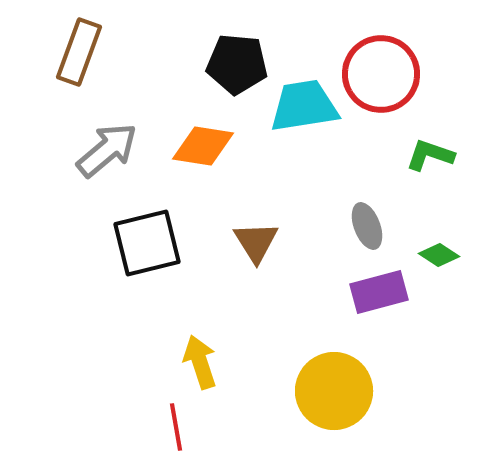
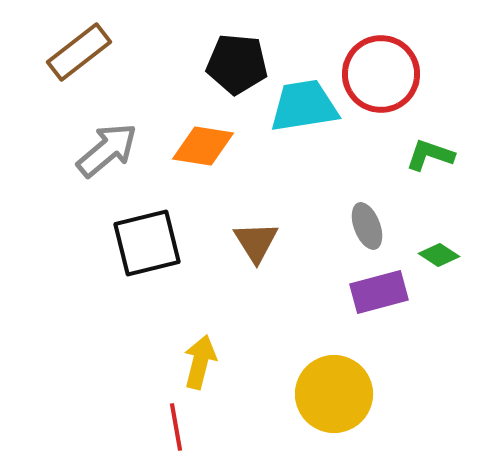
brown rectangle: rotated 32 degrees clockwise
yellow arrow: rotated 32 degrees clockwise
yellow circle: moved 3 px down
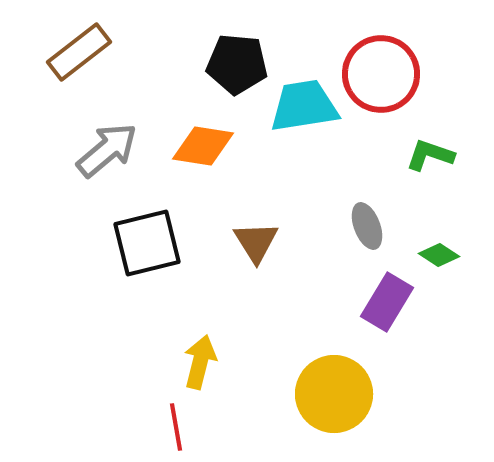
purple rectangle: moved 8 px right, 10 px down; rotated 44 degrees counterclockwise
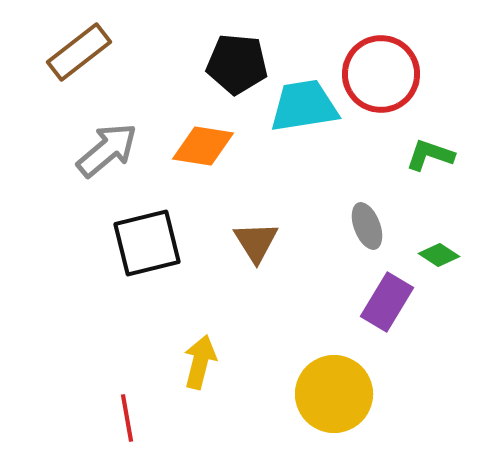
red line: moved 49 px left, 9 px up
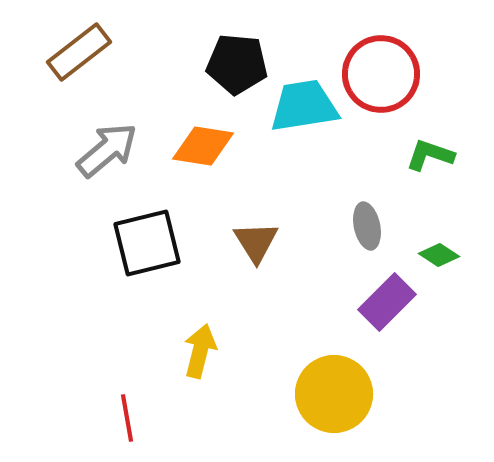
gray ellipse: rotated 9 degrees clockwise
purple rectangle: rotated 14 degrees clockwise
yellow arrow: moved 11 px up
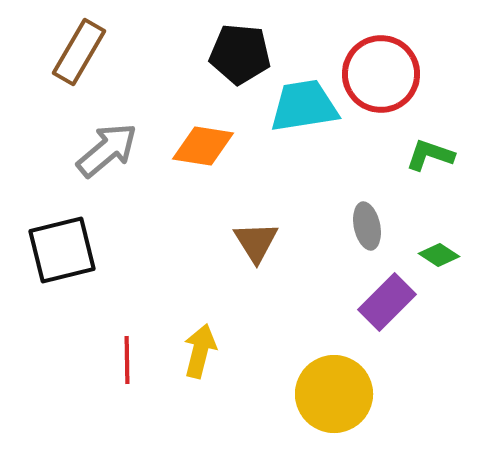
brown rectangle: rotated 22 degrees counterclockwise
black pentagon: moved 3 px right, 10 px up
black square: moved 85 px left, 7 px down
red line: moved 58 px up; rotated 9 degrees clockwise
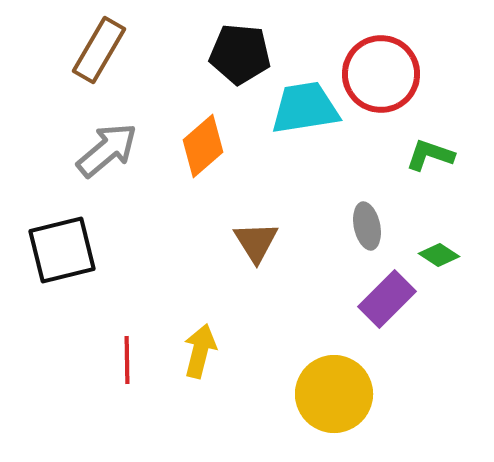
brown rectangle: moved 20 px right, 2 px up
cyan trapezoid: moved 1 px right, 2 px down
orange diamond: rotated 50 degrees counterclockwise
purple rectangle: moved 3 px up
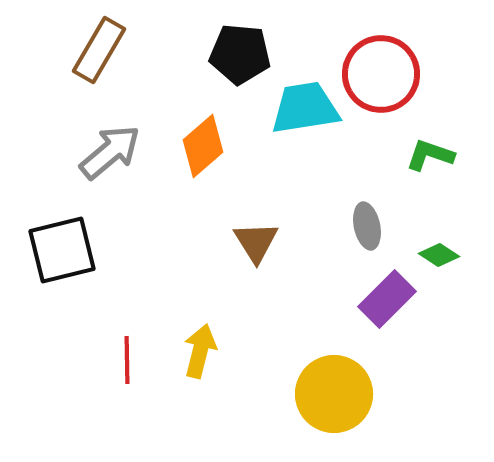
gray arrow: moved 3 px right, 2 px down
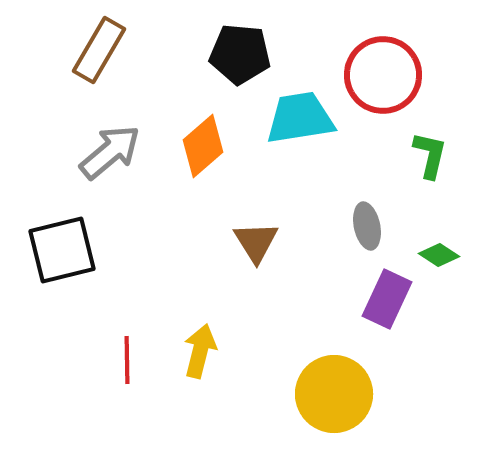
red circle: moved 2 px right, 1 px down
cyan trapezoid: moved 5 px left, 10 px down
green L-shape: rotated 84 degrees clockwise
purple rectangle: rotated 20 degrees counterclockwise
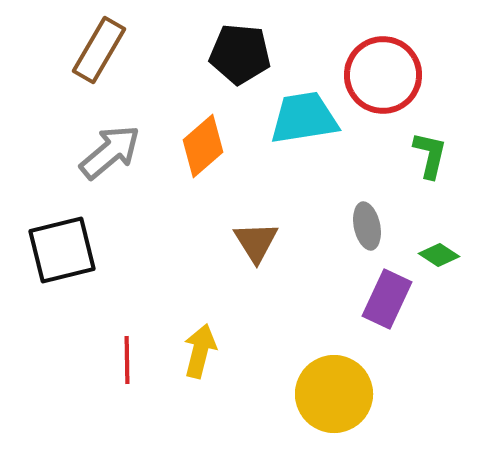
cyan trapezoid: moved 4 px right
